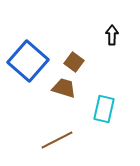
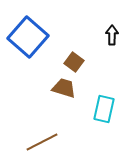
blue square: moved 24 px up
brown line: moved 15 px left, 2 px down
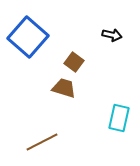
black arrow: rotated 102 degrees clockwise
cyan rectangle: moved 15 px right, 9 px down
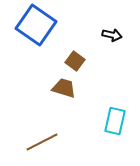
blue square: moved 8 px right, 12 px up; rotated 6 degrees counterclockwise
brown square: moved 1 px right, 1 px up
cyan rectangle: moved 4 px left, 3 px down
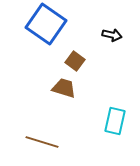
blue square: moved 10 px right, 1 px up
brown line: rotated 44 degrees clockwise
